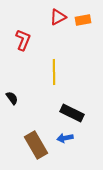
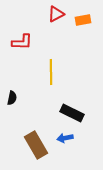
red triangle: moved 2 px left, 3 px up
red L-shape: moved 1 px left, 2 px down; rotated 70 degrees clockwise
yellow line: moved 3 px left
black semicircle: rotated 48 degrees clockwise
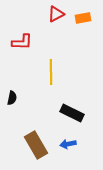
orange rectangle: moved 2 px up
blue arrow: moved 3 px right, 6 px down
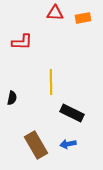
red triangle: moved 1 px left, 1 px up; rotated 30 degrees clockwise
yellow line: moved 10 px down
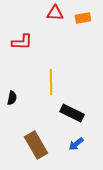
blue arrow: moved 8 px right; rotated 28 degrees counterclockwise
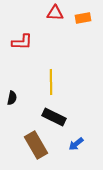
black rectangle: moved 18 px left, 4 px down
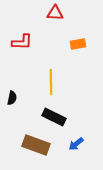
orange rectangle: moved 5 px left, 26 px down
brown rectangle: rotated 40 degrees counterclockwise
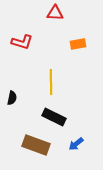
red L-shape: rotated 15 degrees clockwise
